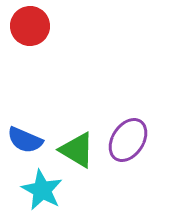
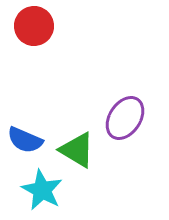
red circle: moved 4 px right
purple ellipse: moved 3 px left, 22 px up
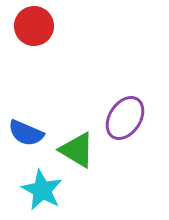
blue semicircle: moved 1 px right, 7 px up
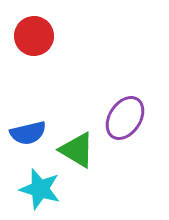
red circle: moved 10 px down
blue semicircle: moved 2 px right; rotated 36 degrees counterclockwise
cyan star: moved 2 px left, 1 px up; rotated 12 degrees counterclockwise
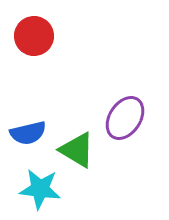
cyan star: rotated 9 degrees counterclockwise
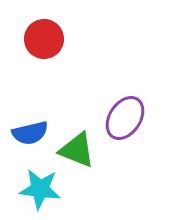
red circle: moved 10 px right, 3 px down
blue semicircle: moved 2 px right
green triangle: rotated 9 degrees counterclockwise
